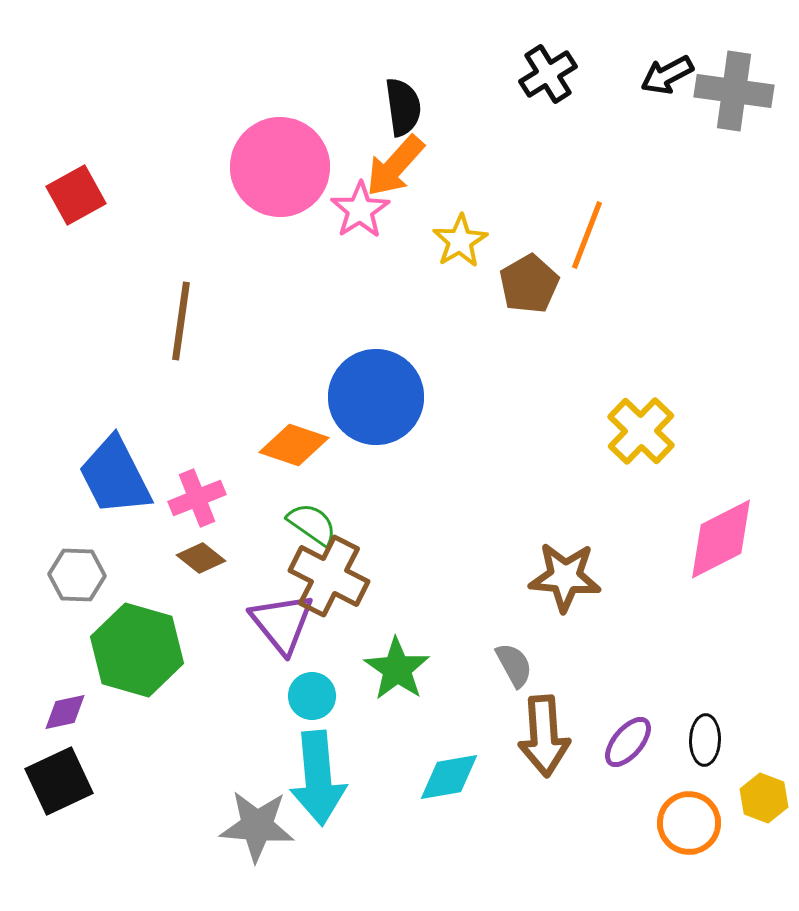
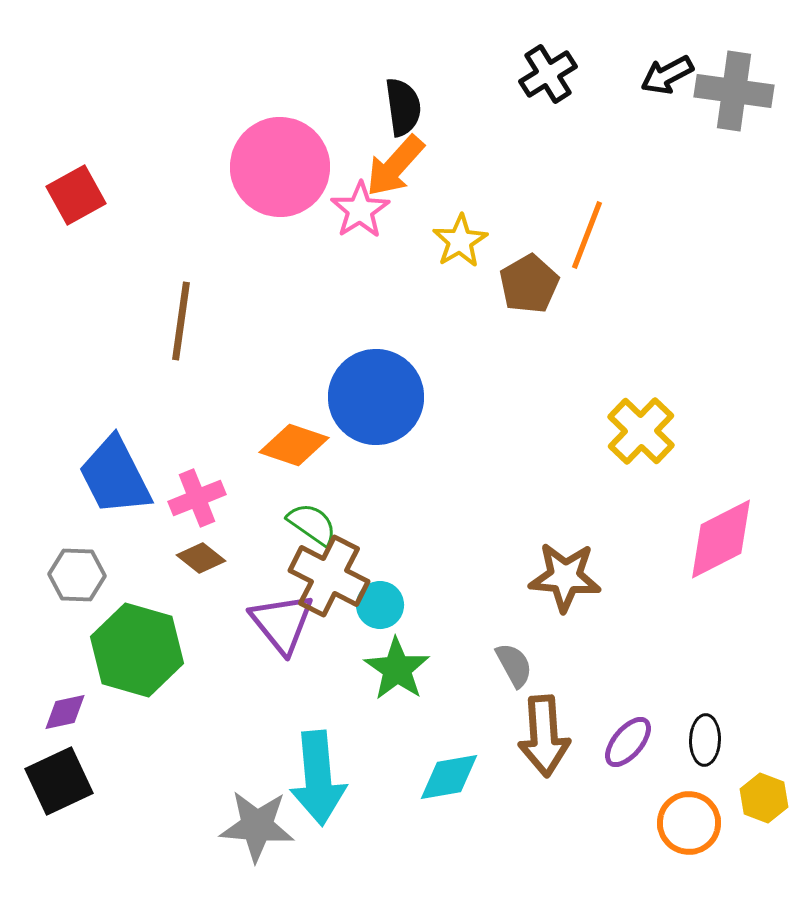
cyan circle: moved 68 px right, 91 px up
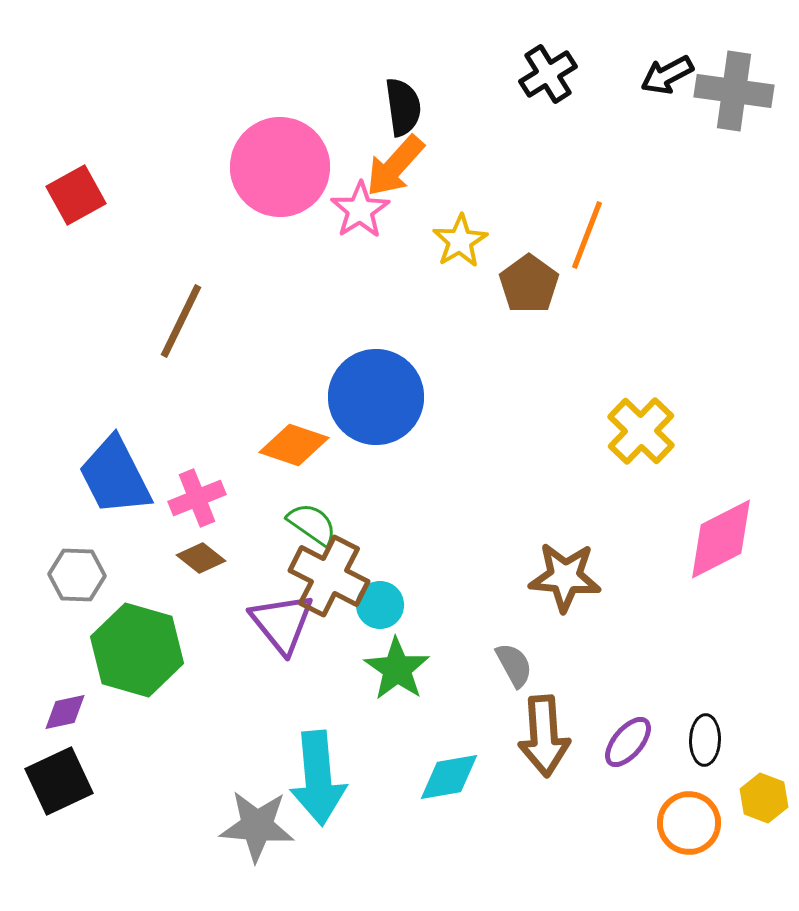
brown pentagon: rotated 6 degrees counterclockwise
brown line: rotated 18 degrees clockwise
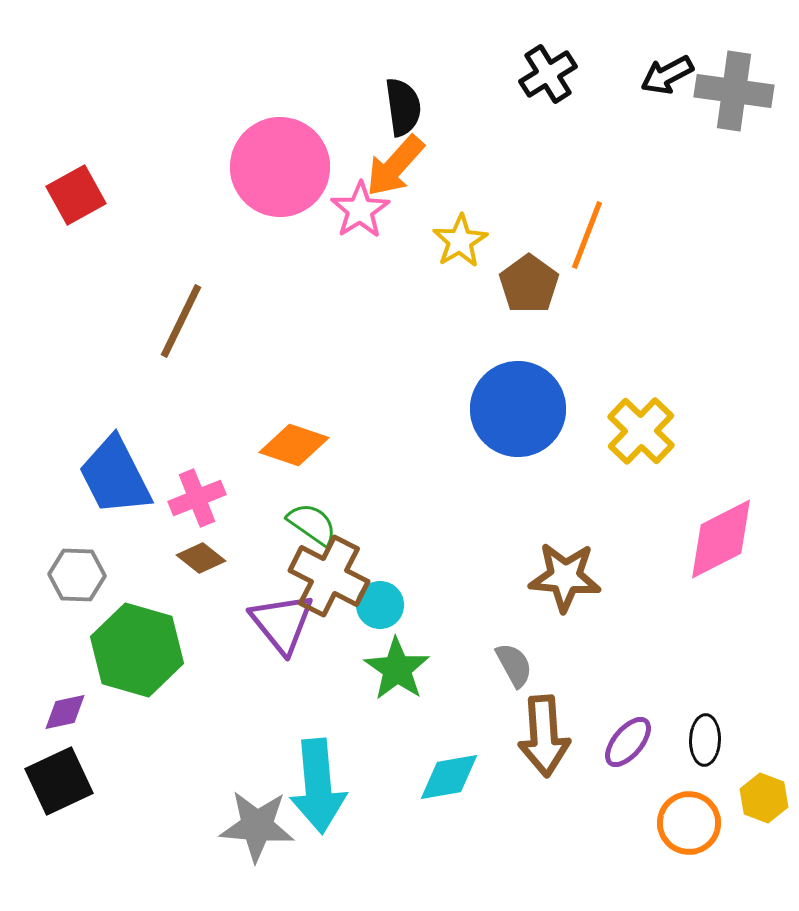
blue circle: moved 142 px right, 12 px down
cyan arrow: moved 8 px down
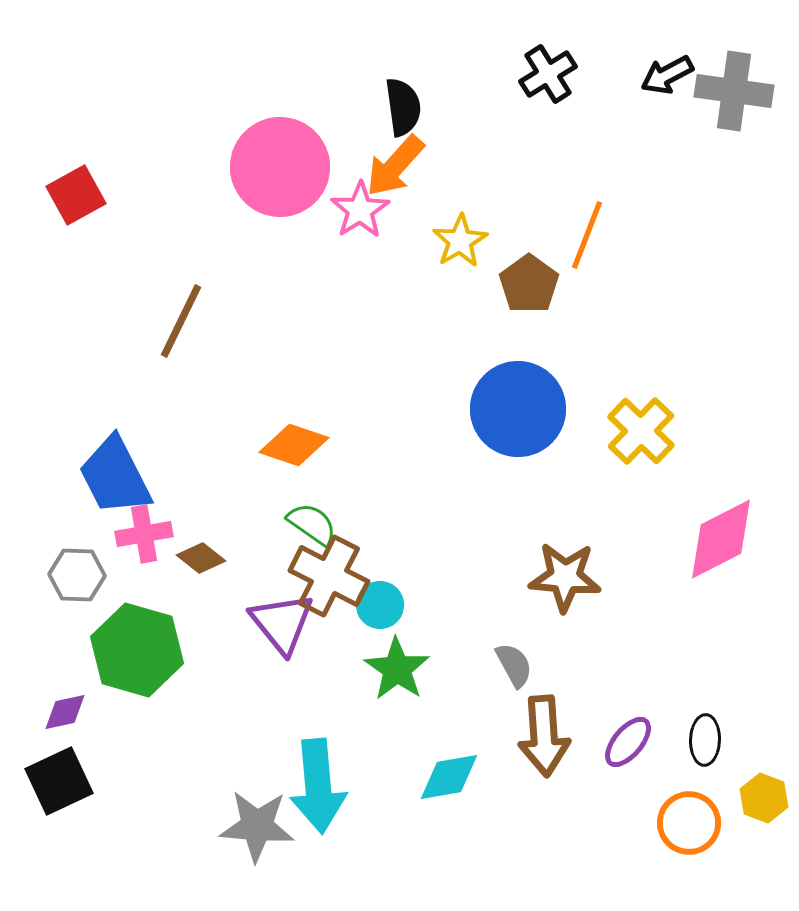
pink cross: moved 53 px left, 36 px down; rotated 12 degrees clockwise
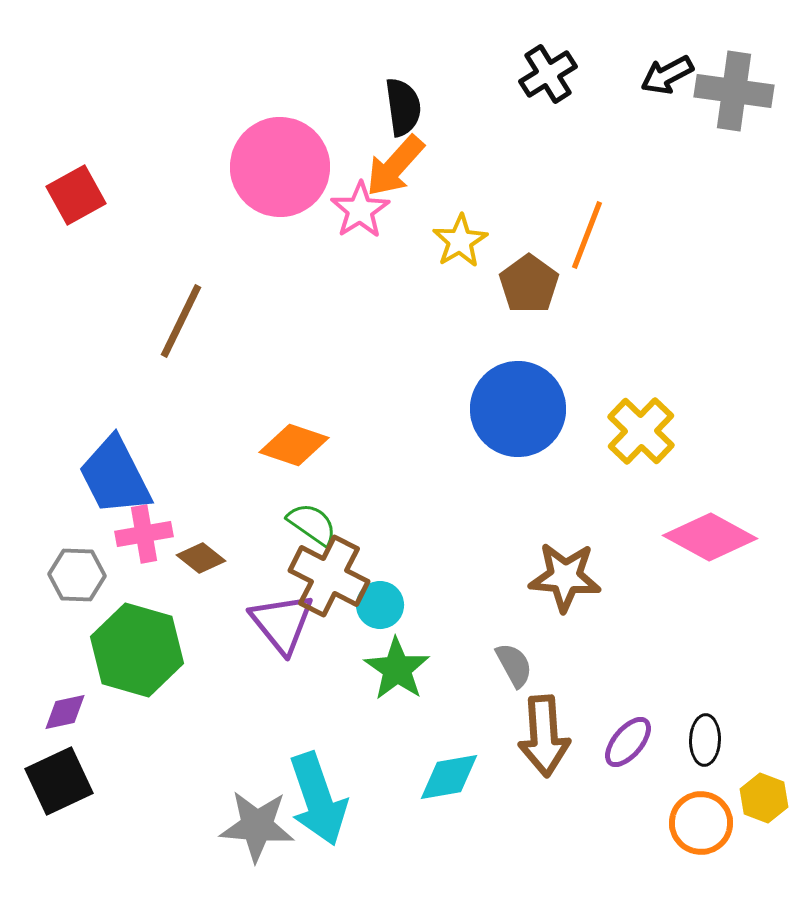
pink diamond: moved 11 px left, 2 px up; rotated 56 degrees clockwise
cyan arrow: moved 13 px down; rotated 14 degrees counterclockwise
orange circle: moved 12 px right
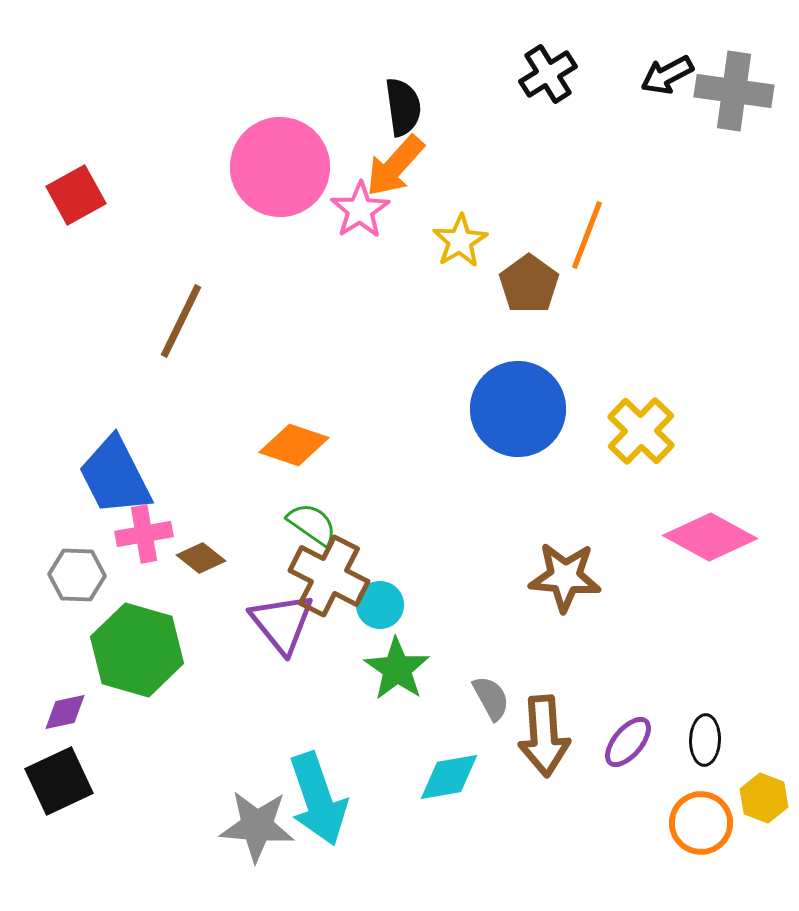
gray semicircle: moved 23 px left, 33 px down
